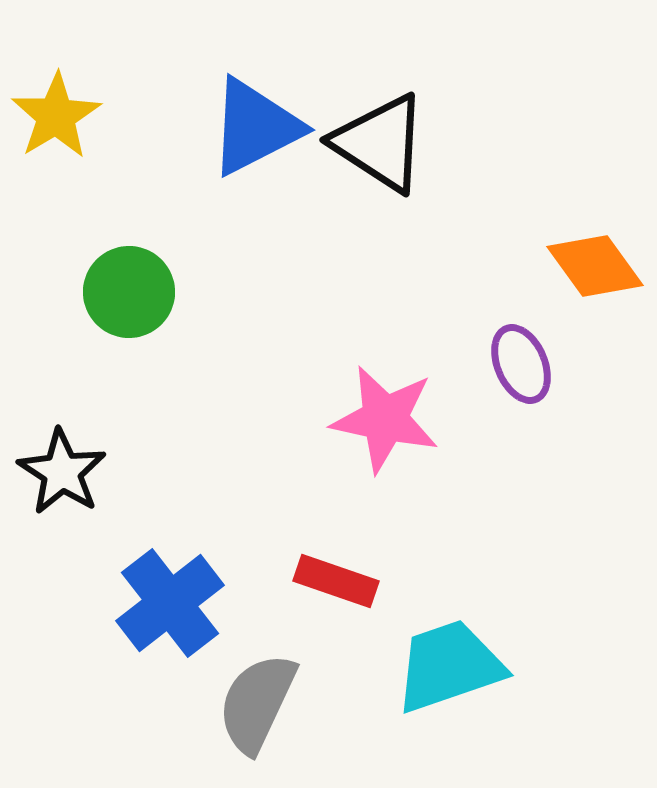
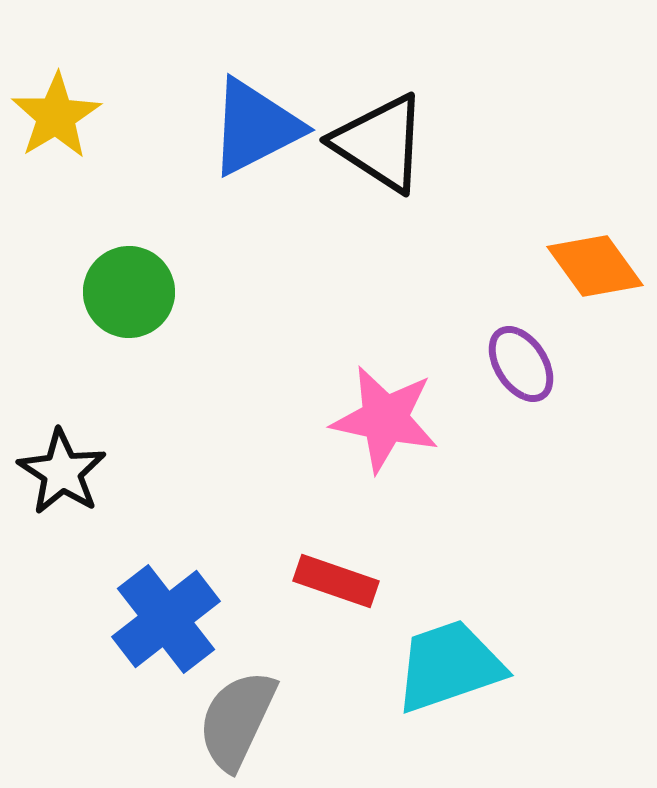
purple ellipse: rotated 10 degrees counterclockwise
blue cross: moved 4 px left, 16 px down
gray semicircle: moved 20 px left, 17 px down
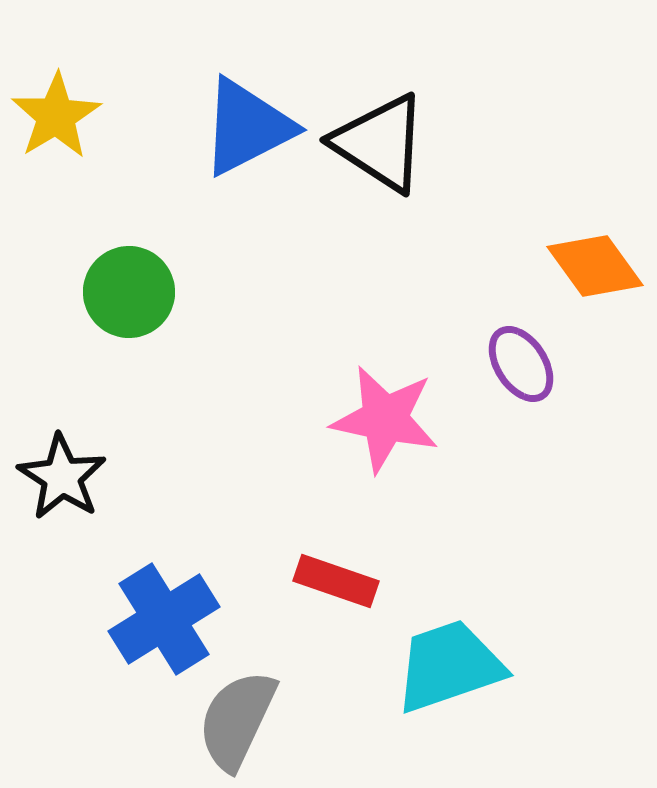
blue triangle: moved 8 px left
black star: moved 5 px down
blue cross: moved 2 px left; rotated 6 degrees clockwise
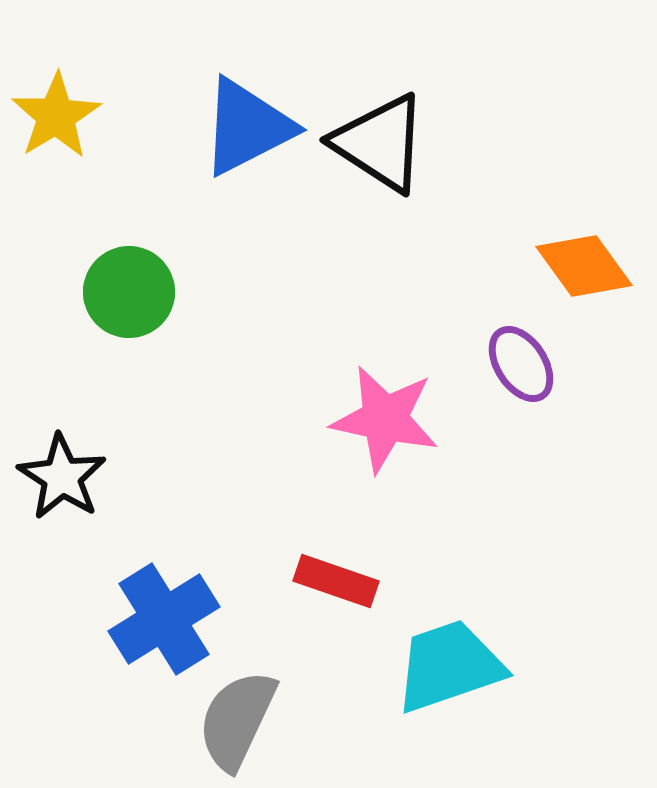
orange diamond: moved 11 px left
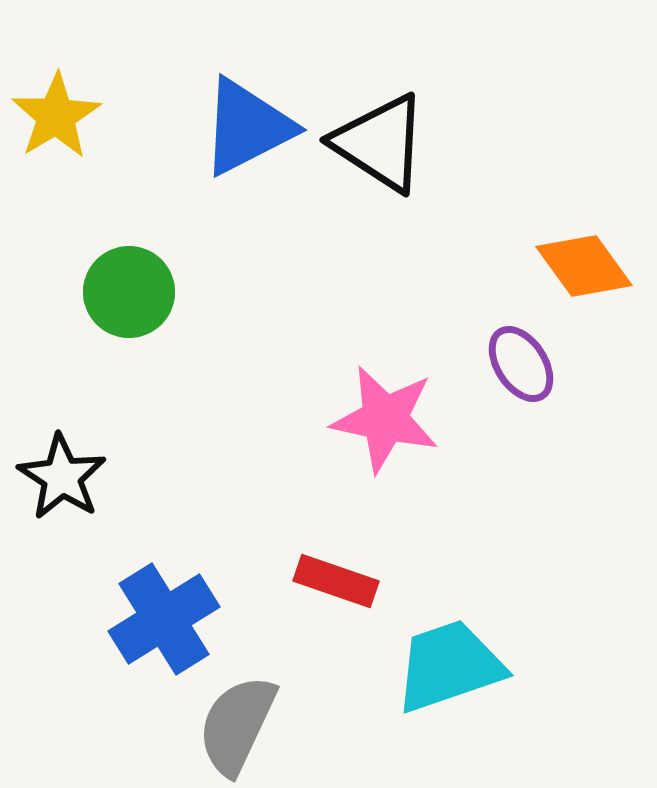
gray semicircle: moved 5 px down
